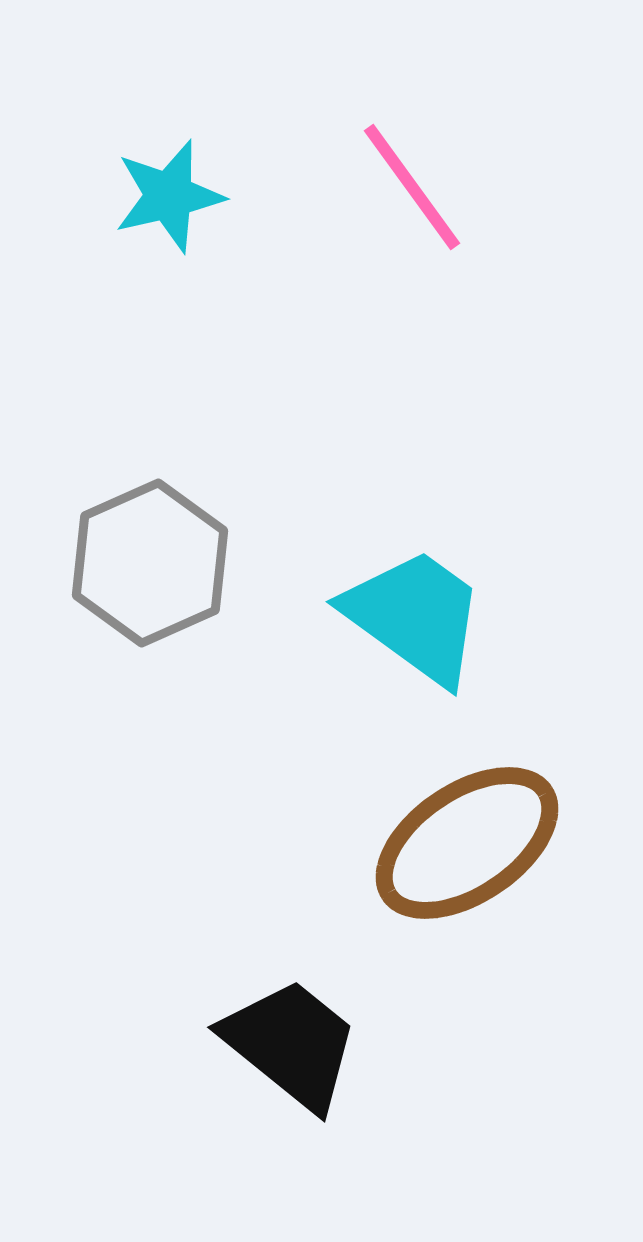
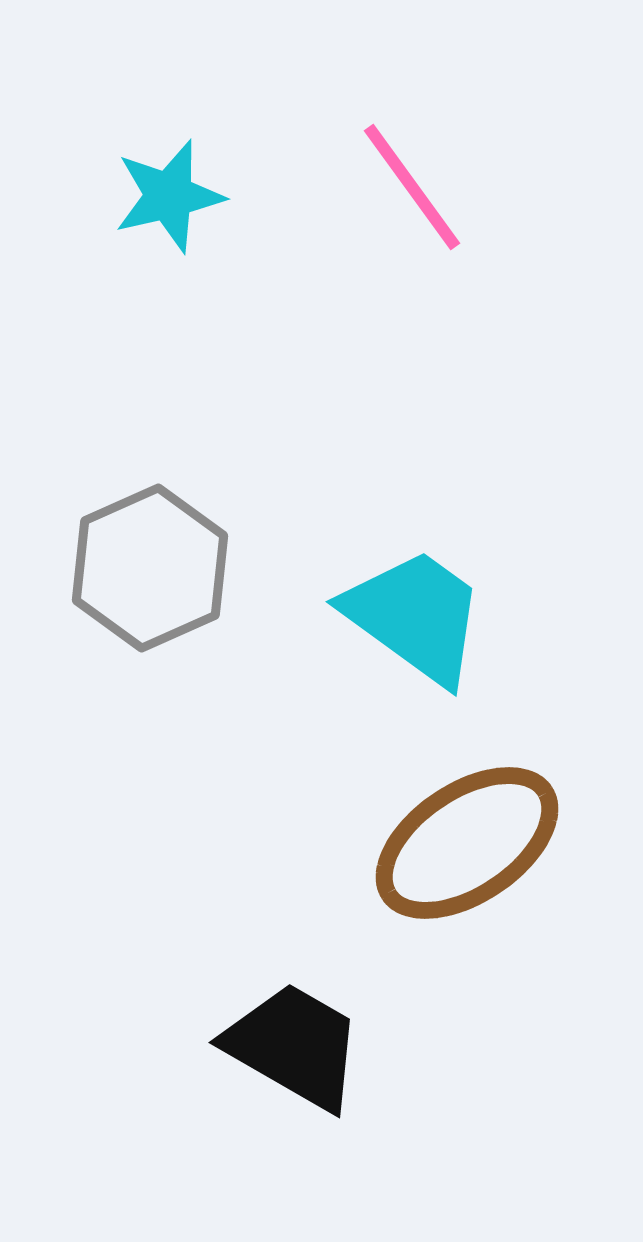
gray hexagon: moved 5 px down
black trapezoid: moved 3 px right, 2 px down; rotated 9 degrees counterclockwise
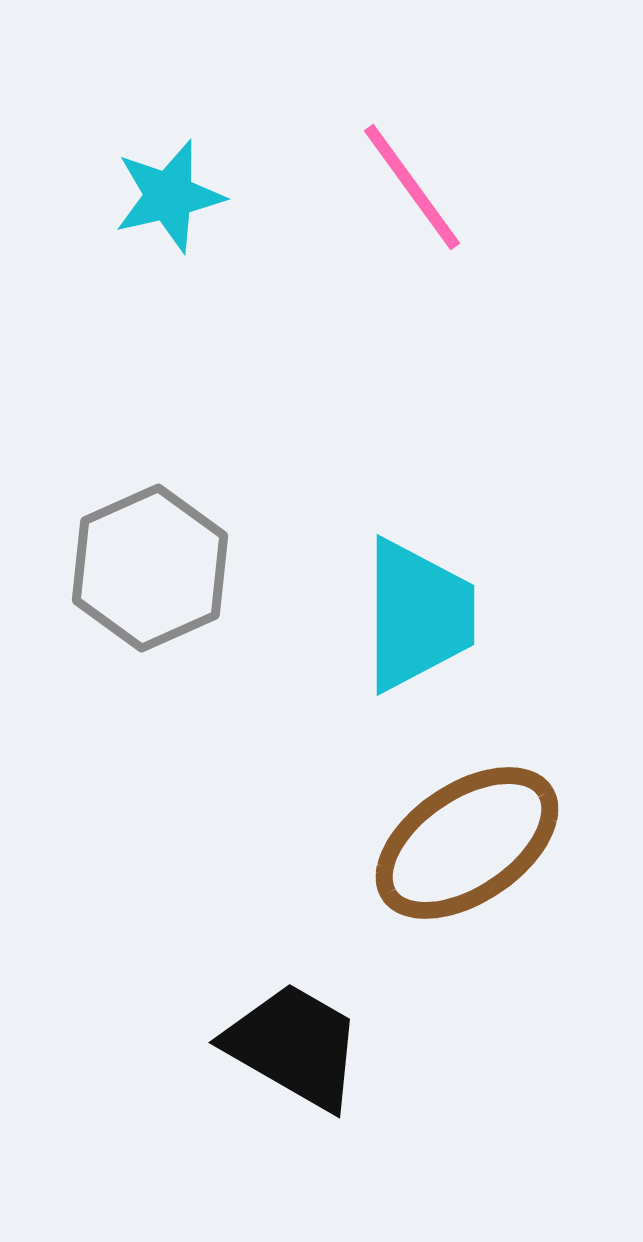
cyan trapezoid: moved 3 px right, 1 px up; rotated 54 degrees clockwise
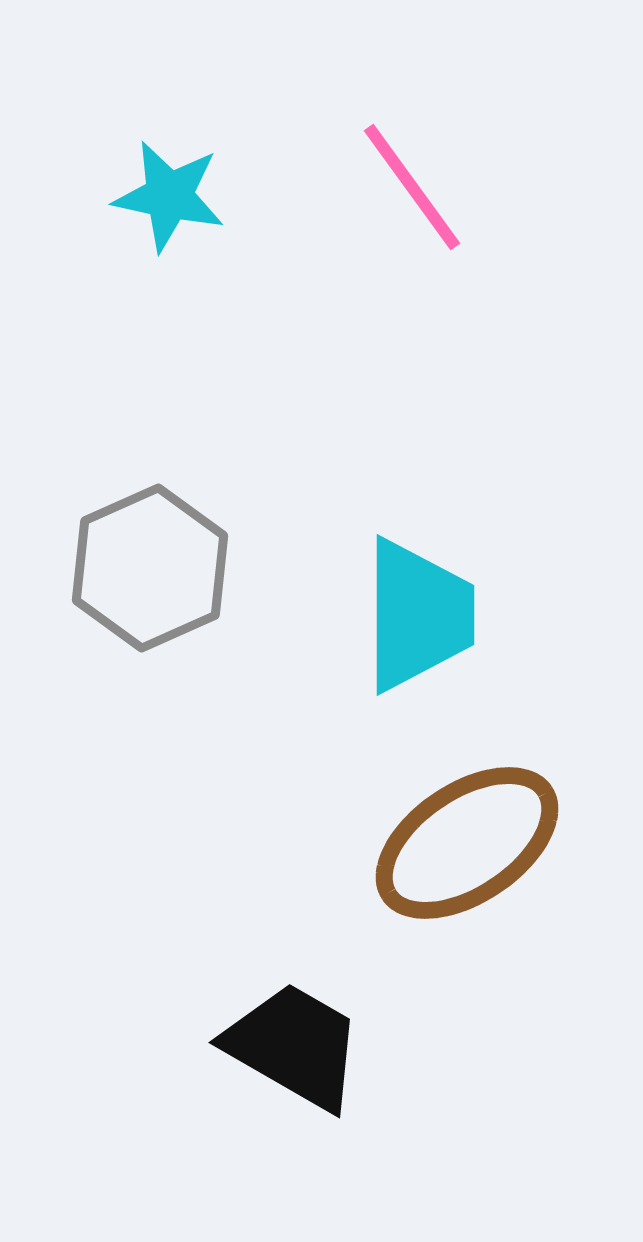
cyan star: rotated 25 degrees clockwise
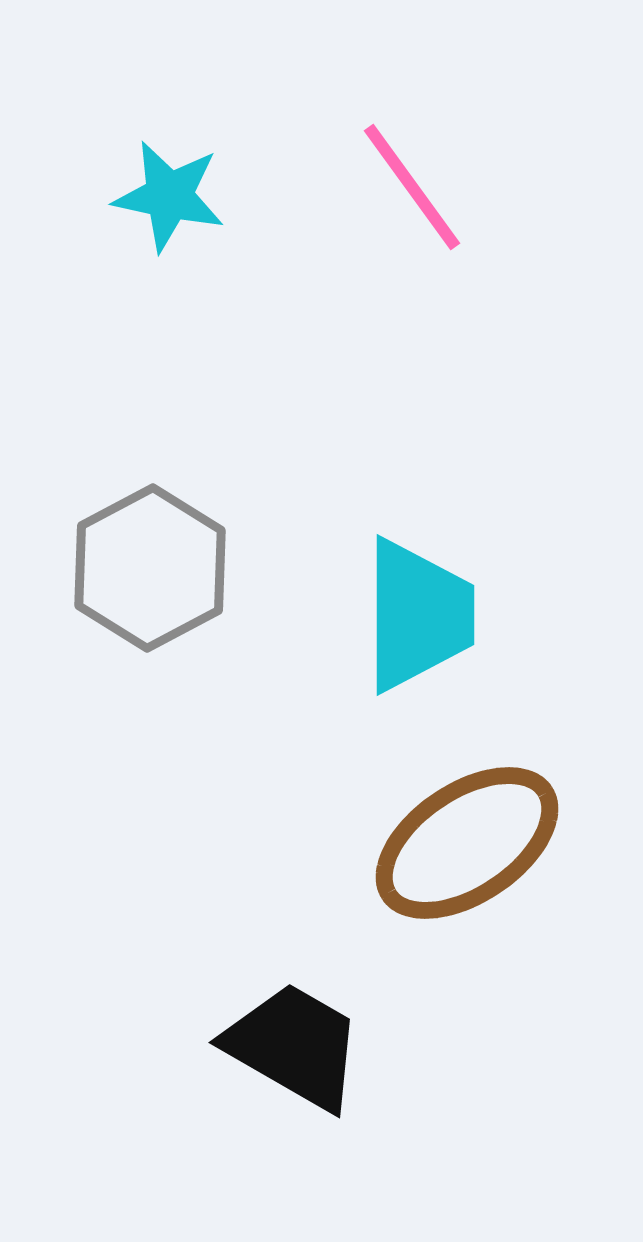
gray hexagon: rotated 4 degrees counterclockwise
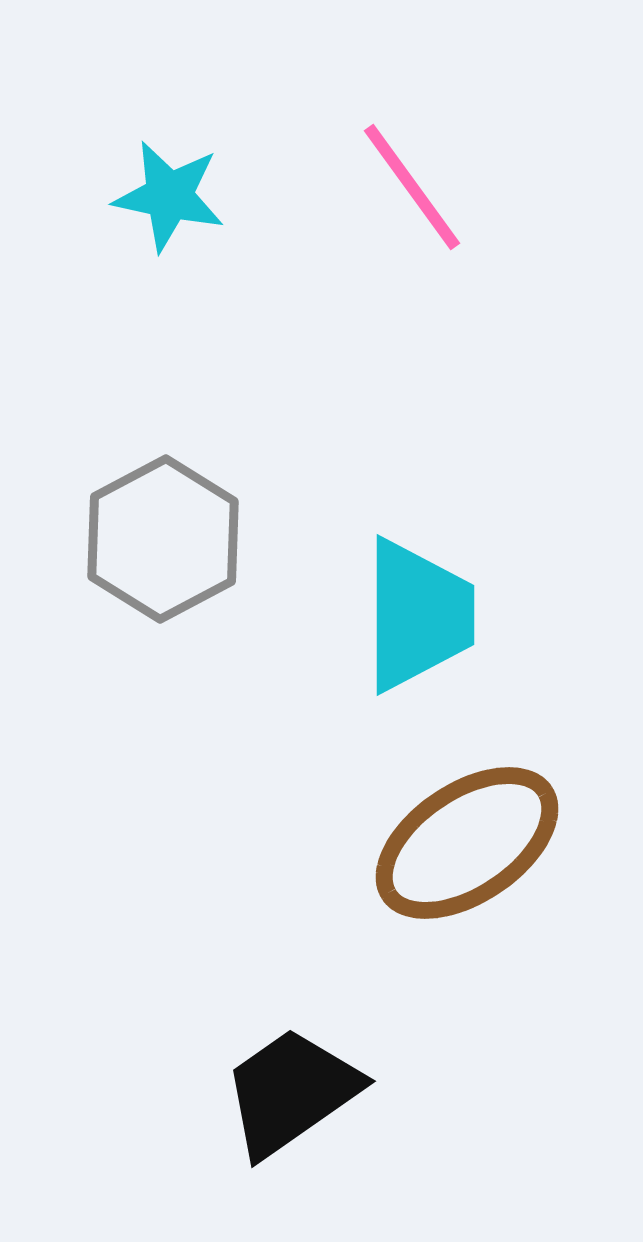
gray hexagon: moved 13 px right, 29 px up
black trapezoid: moved 3 px left, 46 px down; rotated 65 degrees counterclockwise
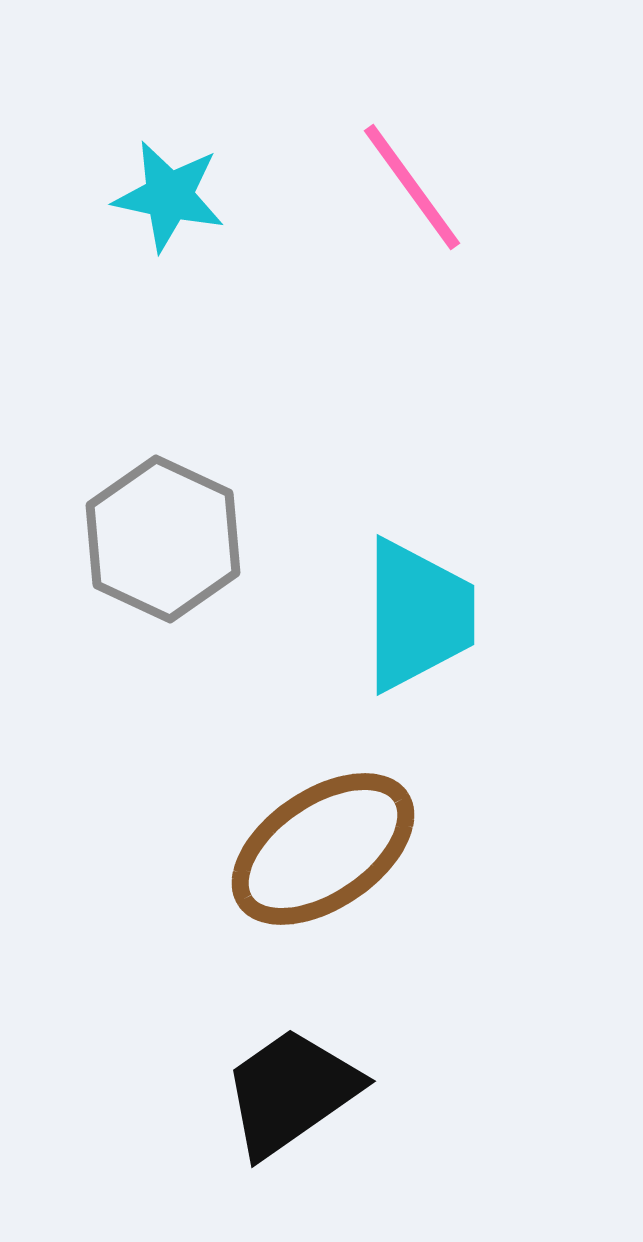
gray hexagon: rotated 7 degrees counterclockwise
brown ellipse: moved 144 px left, 6 px down
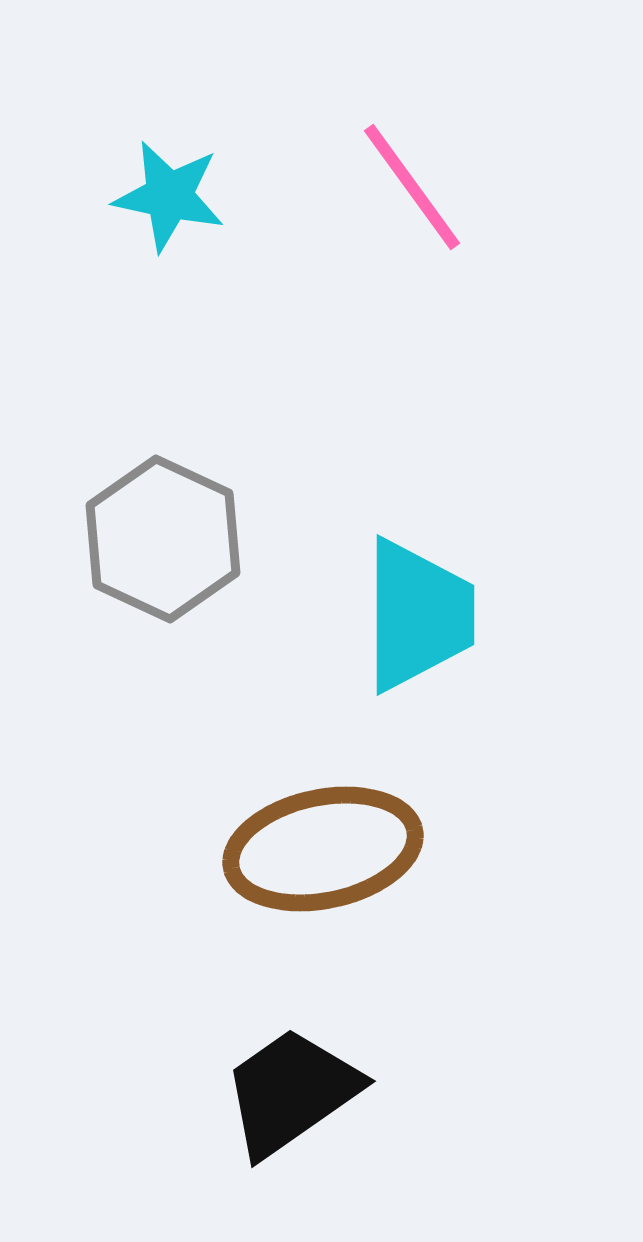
brown ellipse: rotated 22 degrees clockwise
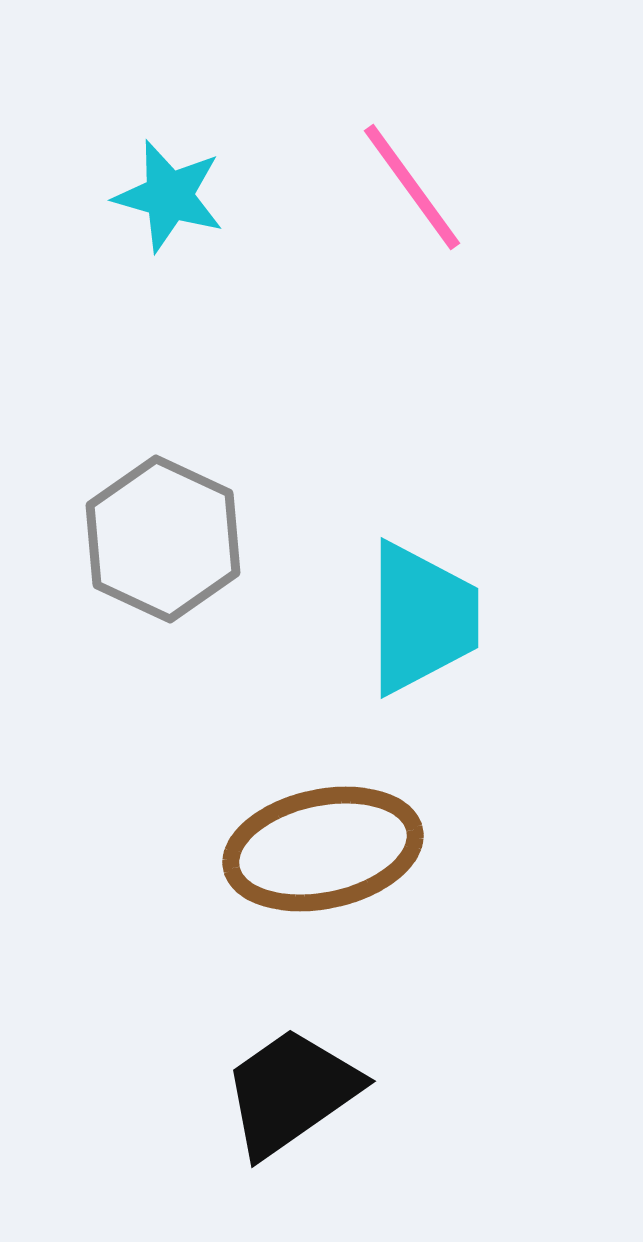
cyan star: rotated 4 degrees clockwise
cyan trapezoid: moved 4 px right, 3 px down
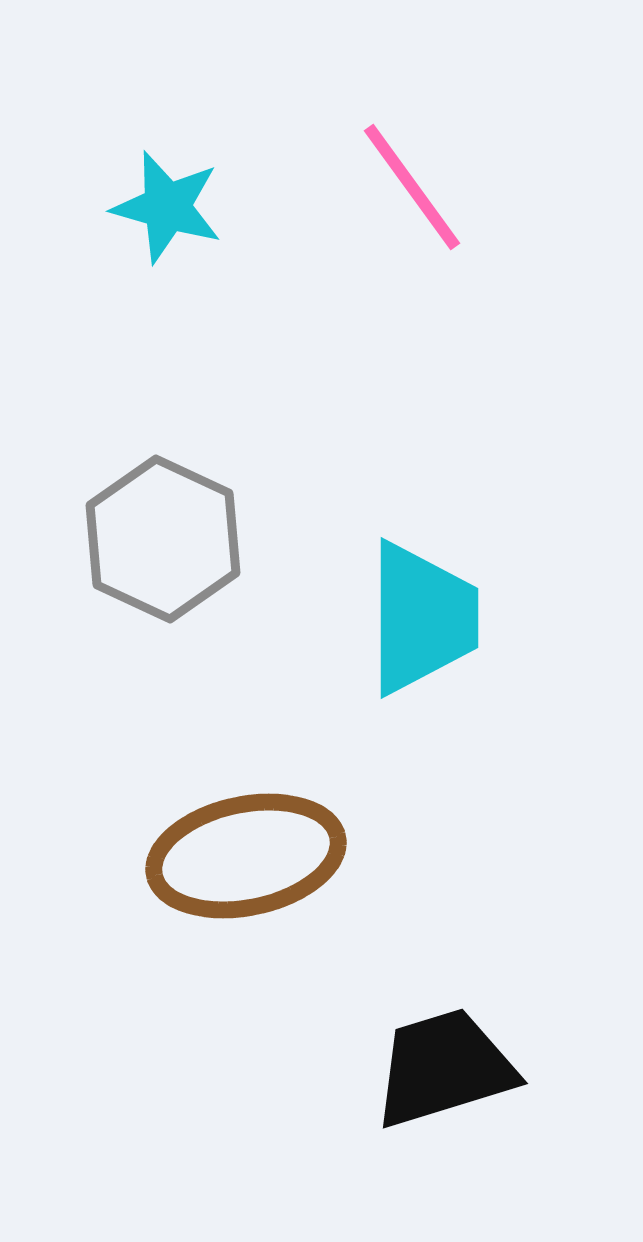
cyan star: moved 2 px left, 11 px down
brown ellipse: moved 77 px left, 7 px down
black trapezoid: moved 153 px right, 24 px up; rotated 18 degrees clockwise
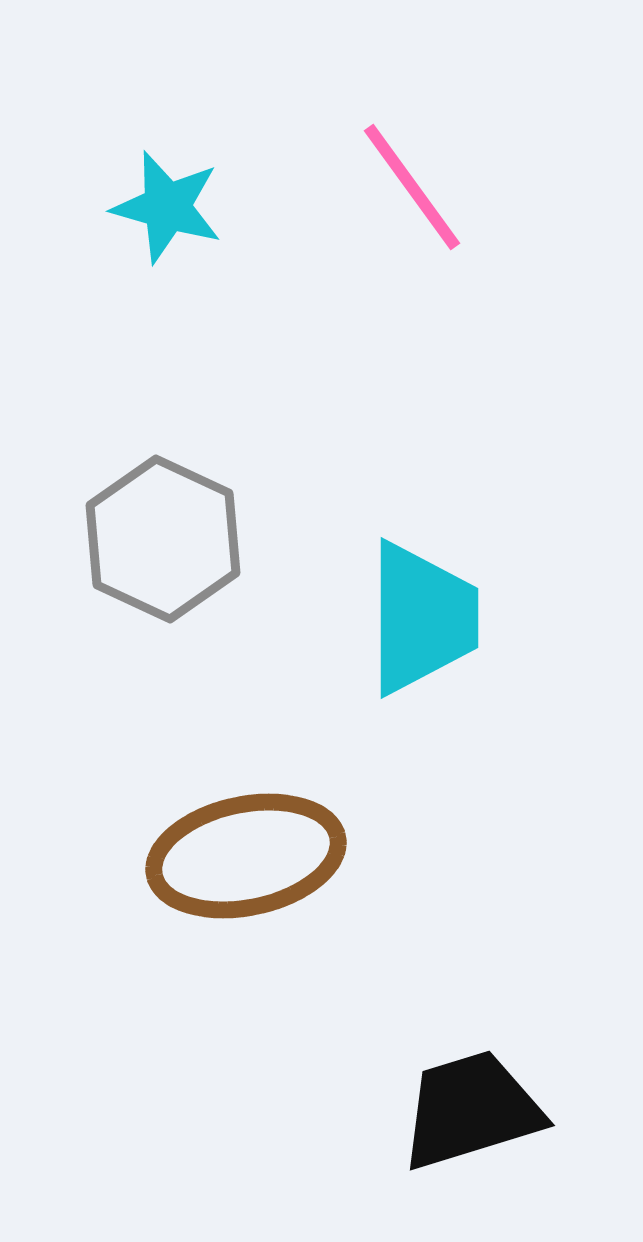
black trapezoid: moved 27 px right, 42 px down
